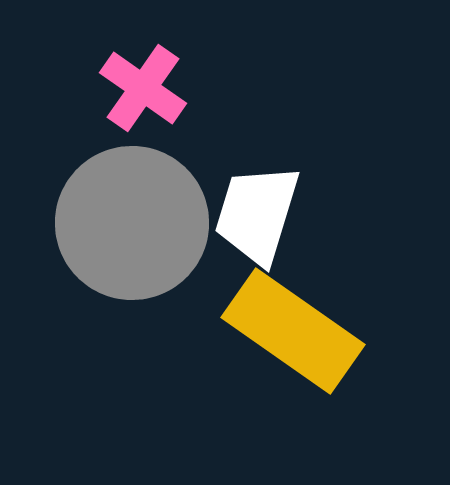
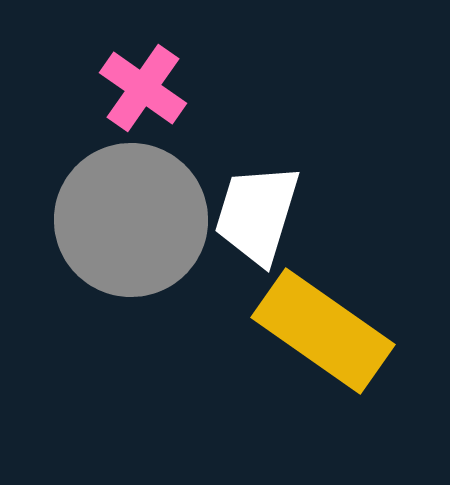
gray circle: moved 1 px left, 3 px up
yellow rectangle: moved 30 px right
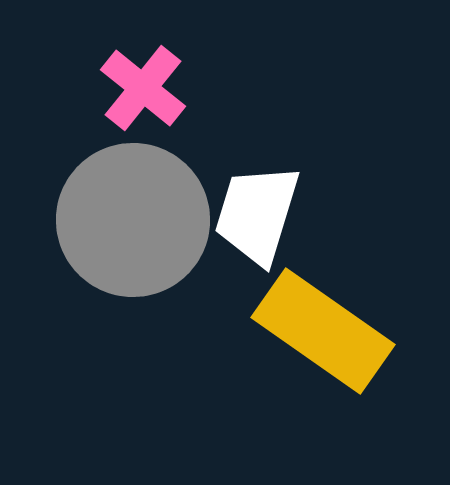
pink cross: rotated 4 degrees clockwise
gray circle: moved 2 px right
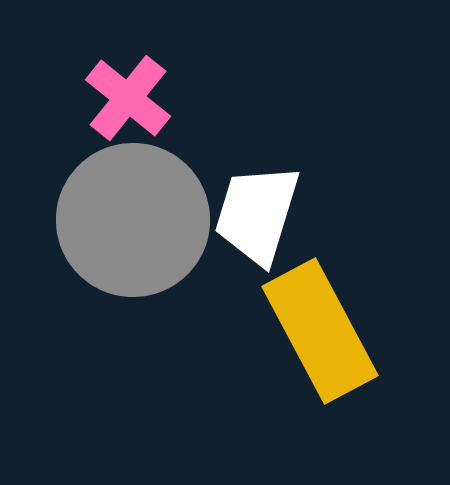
pink cross: moved 15 px left, 10 px down
yellow rectangle: moved 3 px left; rotated 27 degrees clockwise
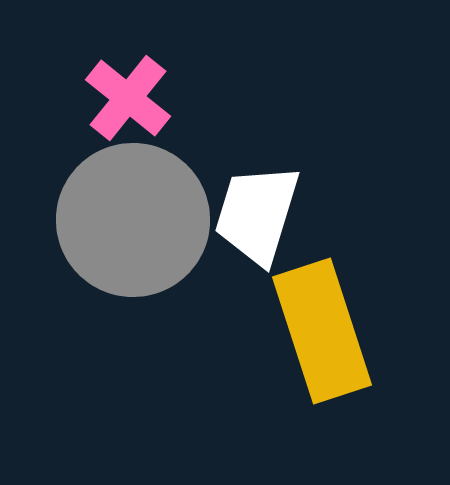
yellow rectangle: moved 2 px right; rotated 10 degrees clockwise
